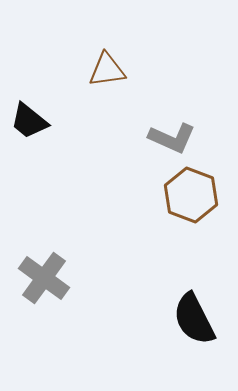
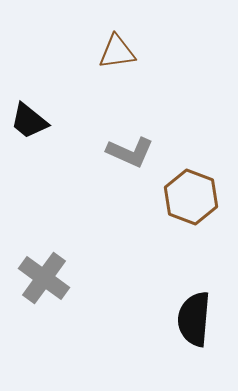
brown triangle: moved 10 px right, 18 px up
gray L-shape: moved 42 px left, 14 px down
brown hexagon: moved 2 px down
black semicircle: rotated 32 degrees clockwise
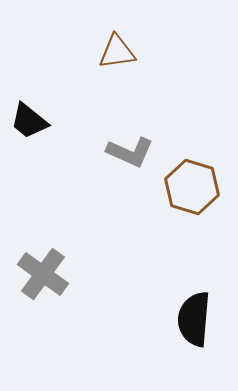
brown hexagon: moved 1 px right, 10 px up; rotated 4 degrees counterclockwise
gray cross: moved 1 px left, 4 px up
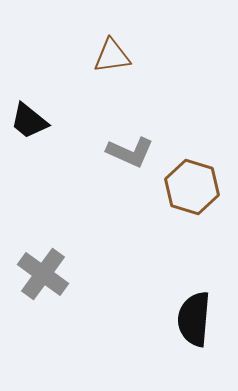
brown triangle: moved 5 px left, 4 px down
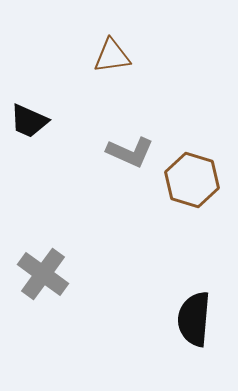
black trapezoid: rotated 15 degrees counterclockwise
brown hexagon: moved 7 px up
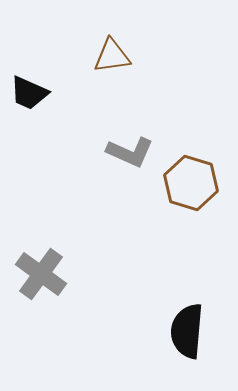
black trapezoid: moved 28 px up
brown hexagon: moved 1 px left, 3 px down
gray cross: moved 2 px left
black semicircle: moved 7 px left, 12 px down
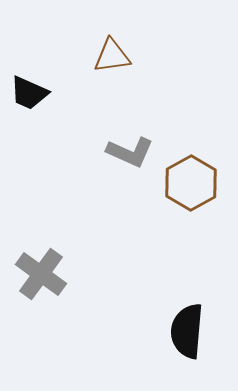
brown hexagon: rotated 14 degrees clockwise
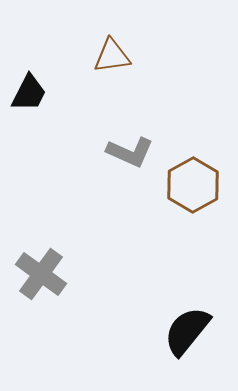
black trapezoid: rotated 87 degrees counterclockwise
brown hexagon: moved 2 px right, 2 px down
black semicircle: rotated 34 degrees clockwise
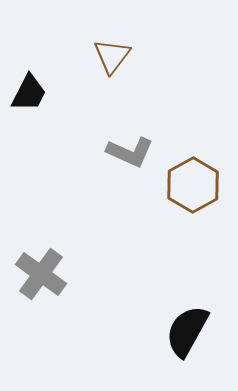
brown triangle: rotated 45 degrees counterclockwise
black semicircle: rotated 10 degrees counterclockwise
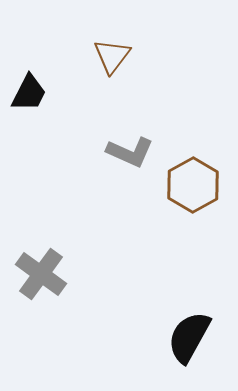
black semicircle: moved 2 px right, 6 px down
